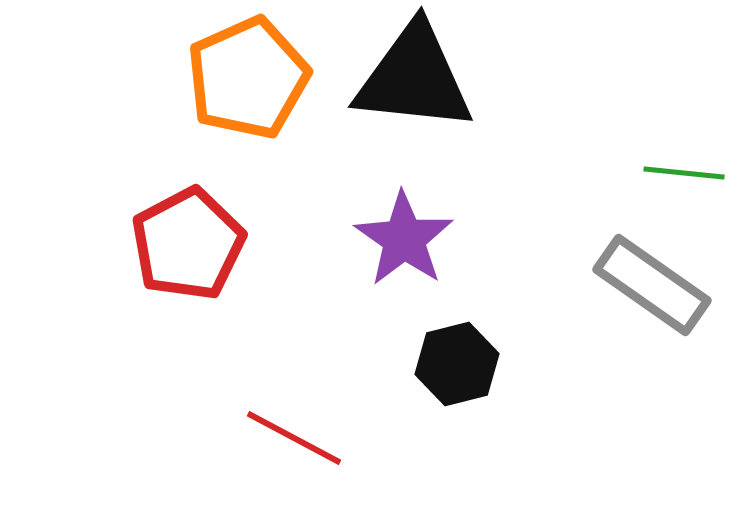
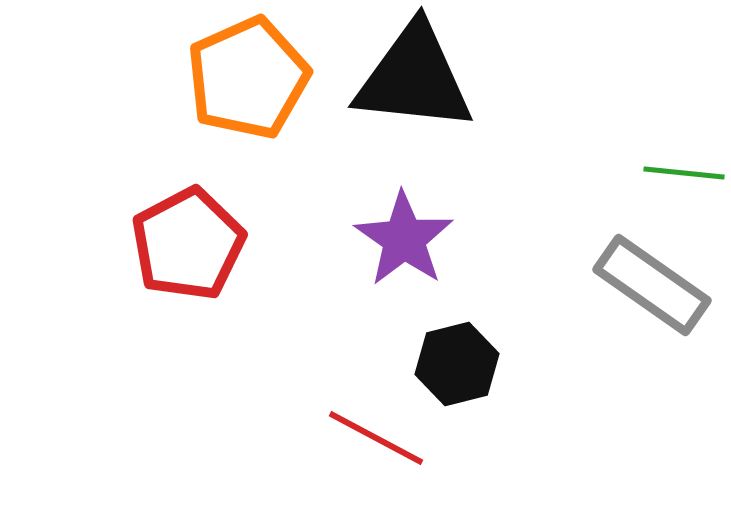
red line: moved 82 px right
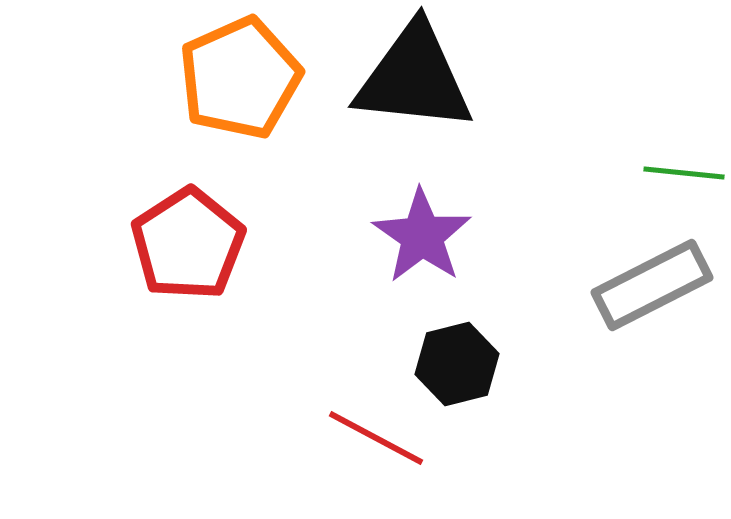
orange pentagon: moved 8 px left
purple star: moved 18 px right, 3 px up
red pentagon: rotated 5 degrees counterclockwise
gray rectangle: rotated 62 degrees counterclockwise
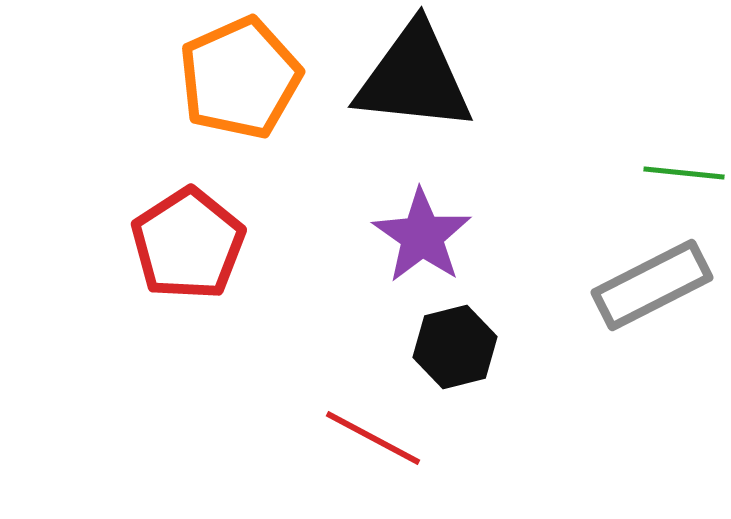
black hexagon: moved 2 px left, 17 px up
red line: moved 3 px left
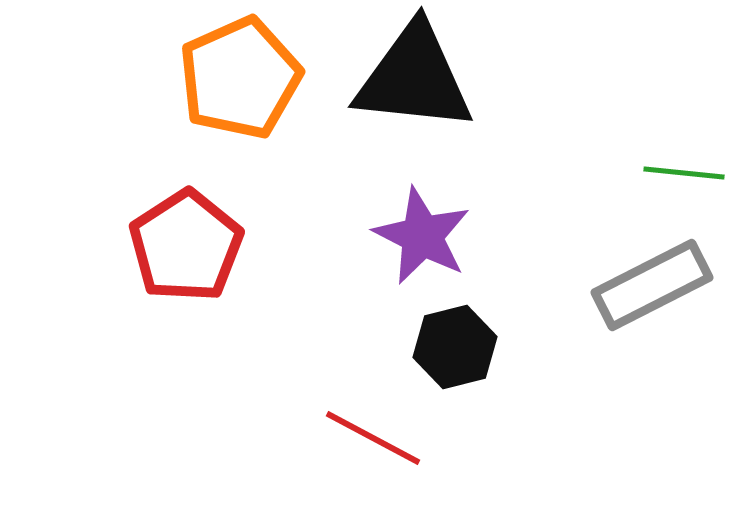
purple star: rotated 8 degrees counterclockwise
red pentagon: moved 2 px left, 2 px down
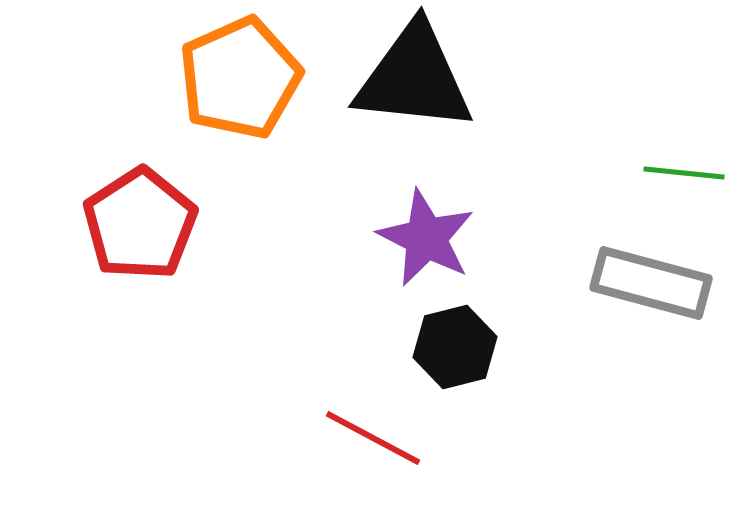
purple star: moved 4 px right, 2 px down
red pentagon: moved 46 px left, 22 px up
gray rectangle: moved 1 px left, 2 px up; rotated 42 degrees clockwise
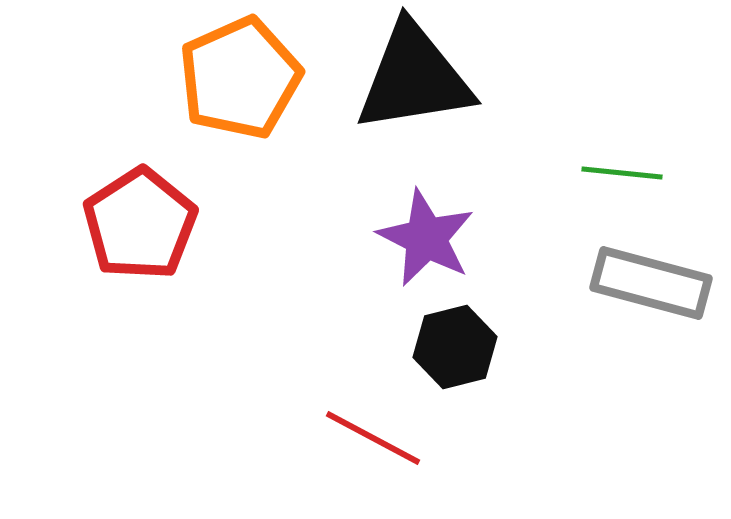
black triangle: rotated 15 degrees counterclockwise
green line: moved 62 px left
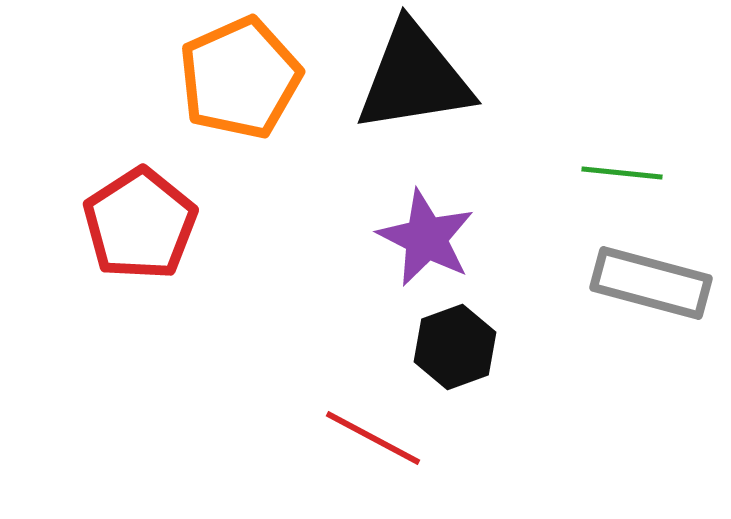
black hexagon: rotated 6 degrees counterclockwise
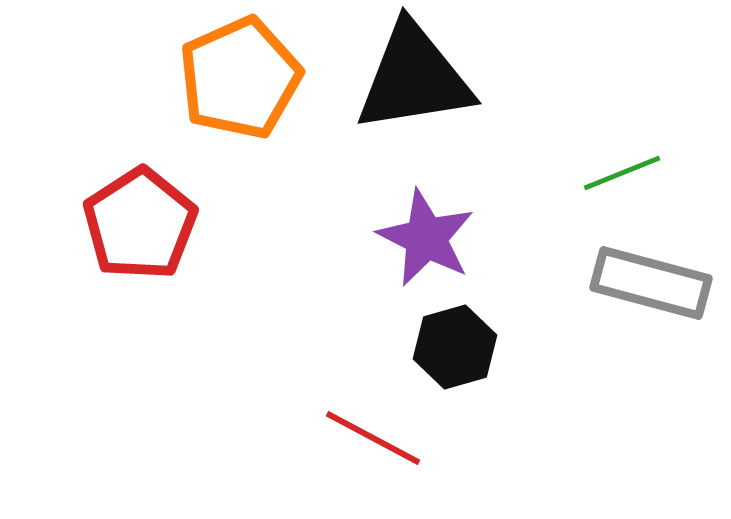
green line: rotated 28 degrees counterclockwise
black hexagon: rotated 4 degrees clockwise
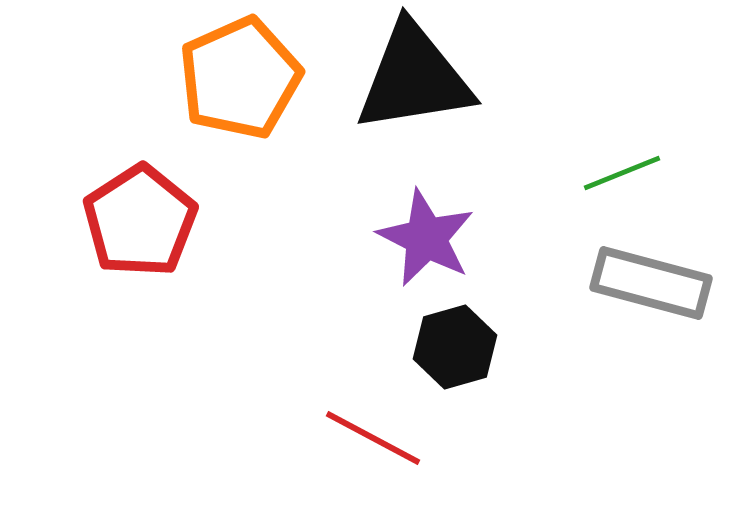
red pentagon: moved 3 px up
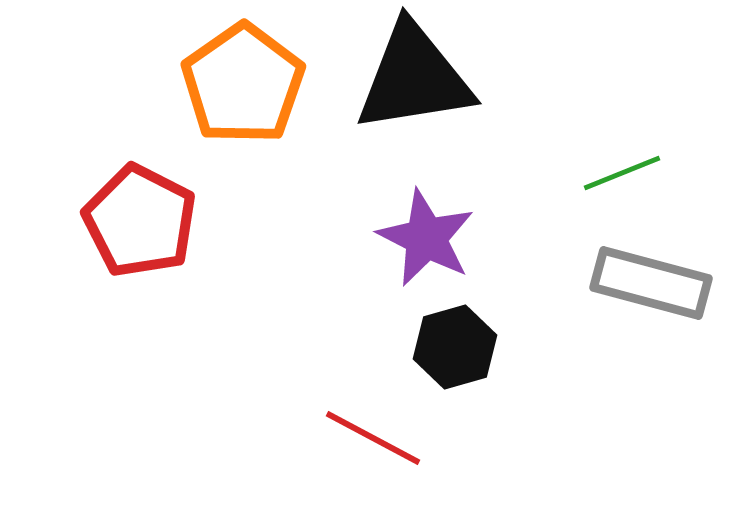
orange pentagon: moved 3 px right, 6 px down; rotated 11 degrees counterclockwise
red pentagon: rotated 12 degrees counterclockwise
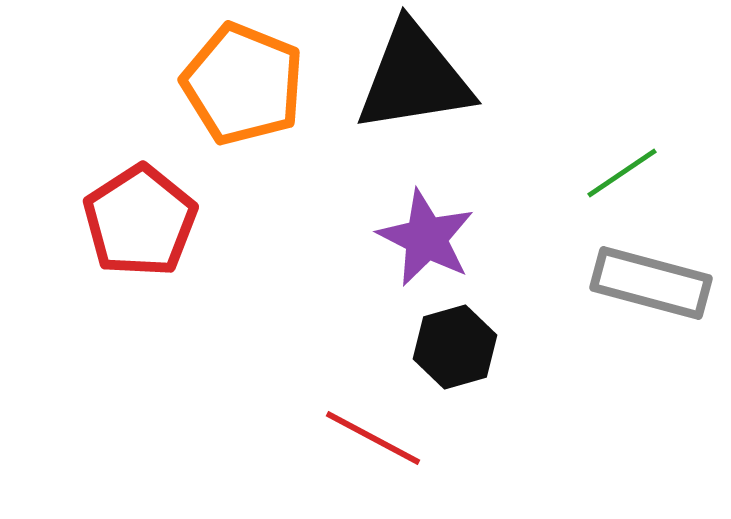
orange pentagon: rotated 15 degrees counterclockwise
green line: rotated 12 degrees counterclockwise
red pentagon: rotated 12 degrees clockwise
